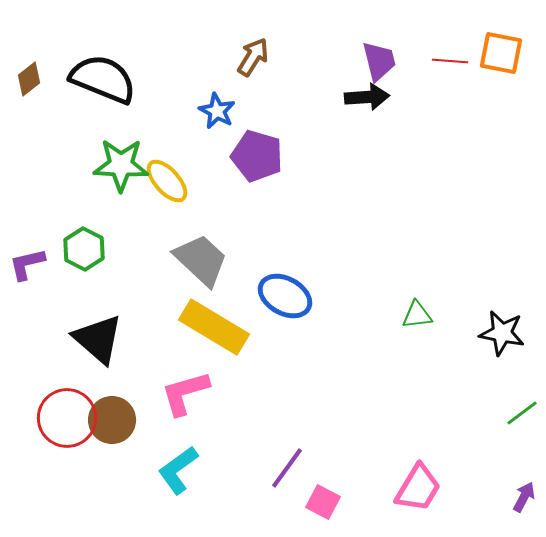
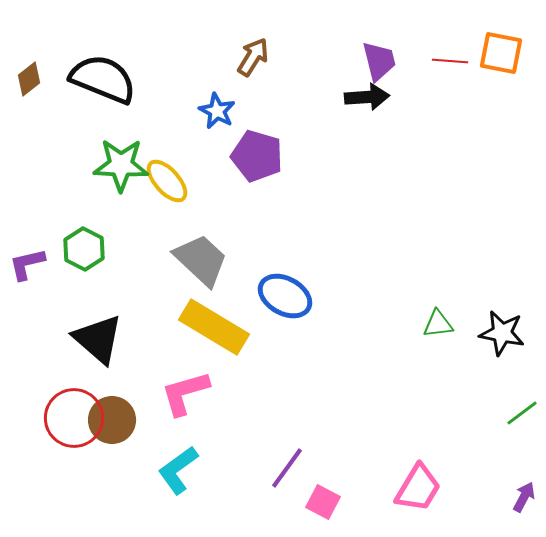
green triangle: moved 21 px right, 9 px down
red circle: moved 7 px right
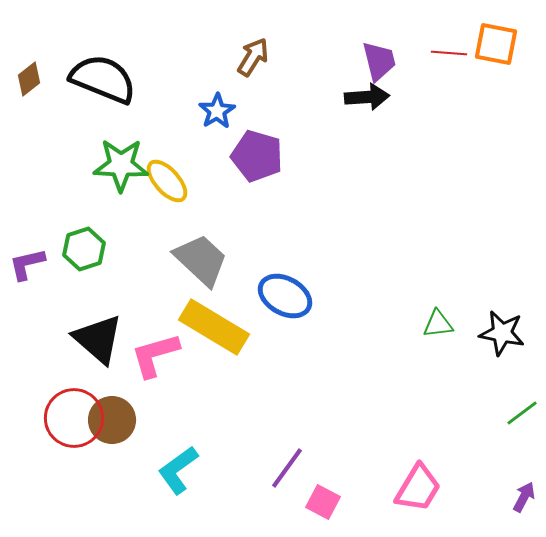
orange square: moved 5 px left, 9 px up
red line: moved 1 px left, 8 px up
blue star: rotated 12 degrees clockwise
green hexagon: rotated 15 degrees clockwise
pink L-shape: moved 30 px left, 38 px up
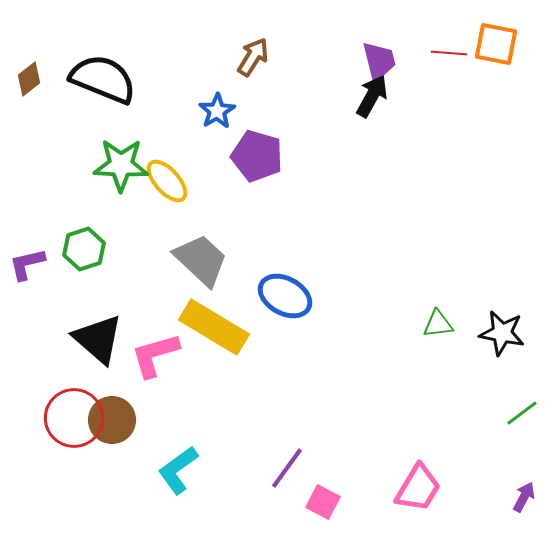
black arrow: moved 5 px right, 1 px up; rotated 57 degrees counterclockwise
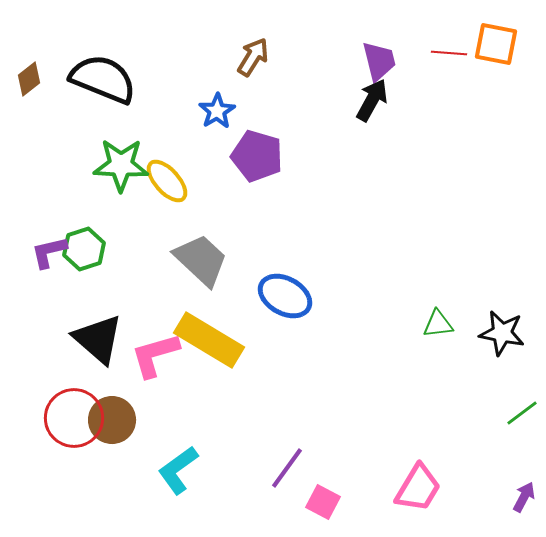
black arrow: moved 4 px down
purple L-shape: moved 22 px right, 12 px up
yellow rectangle: moved 5 px left, 13 px down
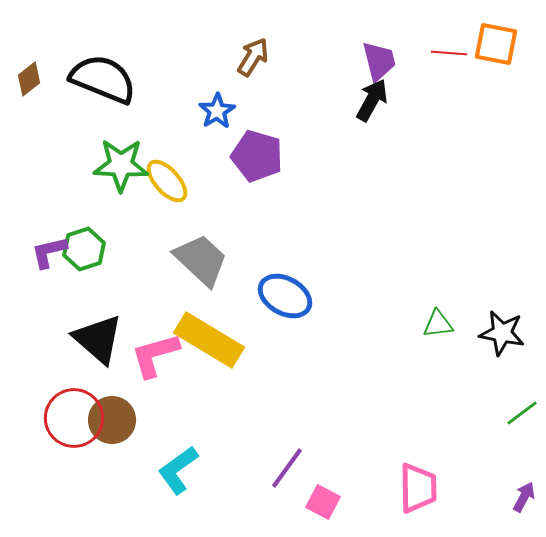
pink trapezoid: rotated 32 degrees counterclockwise
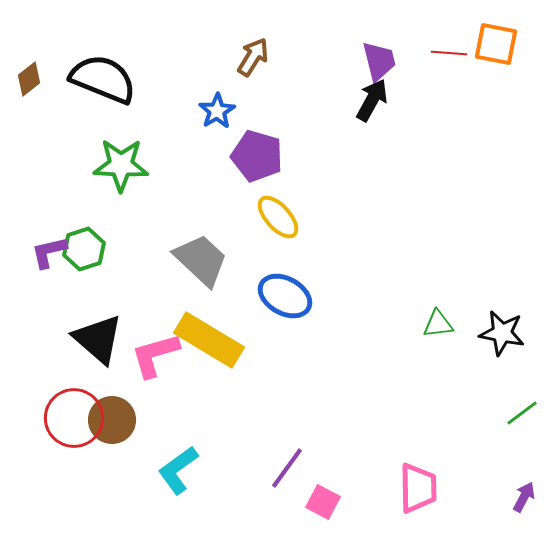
yellow ellipse: moved 111 px right, 36 px down
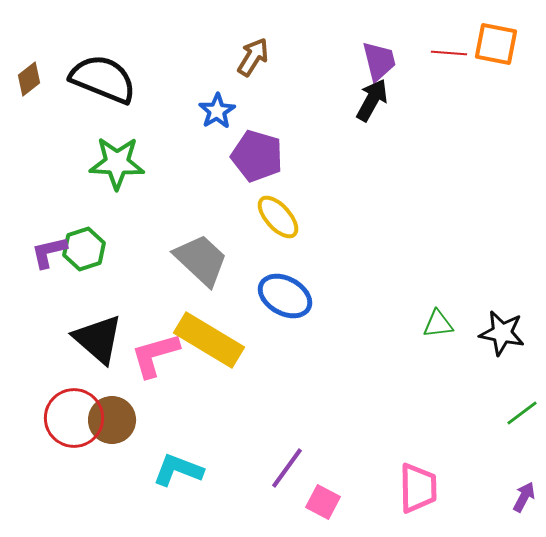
green star: moved 4 px left, 2 px up
cyan L-shape: rotated 57 degrees clockwise
